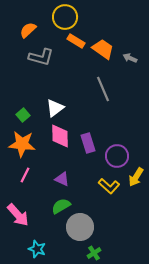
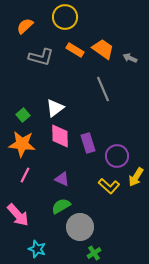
orange semicircle: moved 3 px left, 4 px up
orange rectangle: moved 1 px left, 9 px down
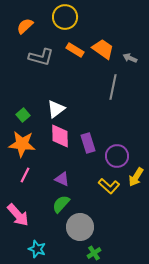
gray line: moved 10 px right, 2 px up; rotated 35 degrees clockwise
white triangle: moved 1 px right, 1 px down
green semicircle: moved 2 px up; rotated 18 degrees counterclockwise
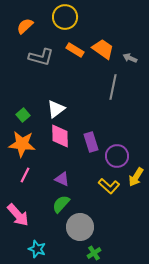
purple rectangle: moved 3 px right, 1 px up
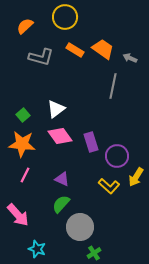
gray line: moved 1 px up
pink diamond: rotated 35 degrees counterclockwise
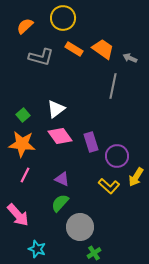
yellow circle: moved 2 px left, 1 px down
orange rectangle: moved 1 px left, 1 px up
green semicircle: moved 1 px left, 1 px up
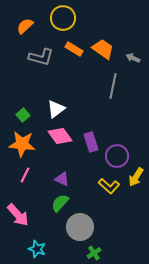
gray arrow: moved 3 px right
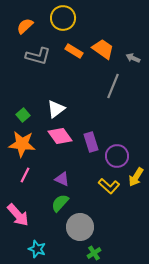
orange rectangle: moved 2 px down
gray L-shape: moved 3 px left, 1 px up
gray line: rotated 10 degrees clockwise
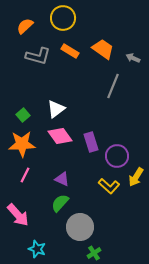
orange rectangle: moved 4 px left
orange star: rotated 8 degrees counterclockwise
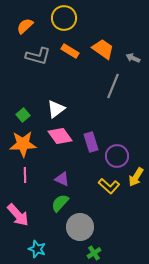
yellow circle: moved 1 px right
orange star: moved 1 px right
pink line: rotated 28 degrees counterclockwise
